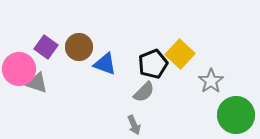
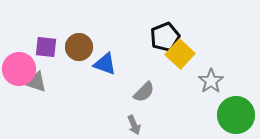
purple square: rotated 30 degrees counterclockwise
black pentagon: moved 12 px right, 27 px up
gray triangle: moved 1 px left, 1 px up
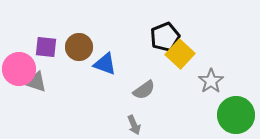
gray semicircle: moved 2 px up; rotated 10 degrees clockwise
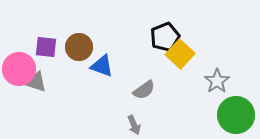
blue triangle: moved 3 px left, 2 px down
gray star: moved 6 px right
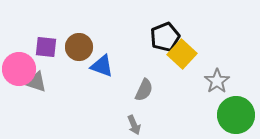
yellow square: moved 2 px right
gray semicircle: rotated 30 degrees counterclockwise
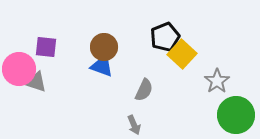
brown circle: moved 25 px right
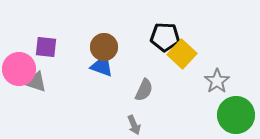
black pentagon: rotated 24 degrees clockwise
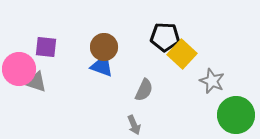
gray star: moved 5 px left; rotated 15 degrees counterclockwise
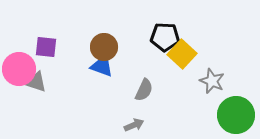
gray arrow: rotated 90 degrees counterclockwise
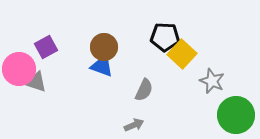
purple square: rotated 35 degrees counterclockwise
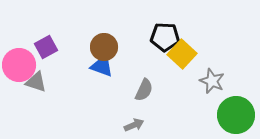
pink circle: moved 4 px up
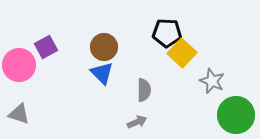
black pentagon: moved 2 px right, 4 px up
yellow square: moved 1 px up
blue triangle: moved 7 px down; rotated 25 degrees clockwise
gray triangle: moved 17 px left, 32 px down
gray semicircle: rotated 25 degrees counterclockwise
gray arrow: moved 3 px right, 3 px up
